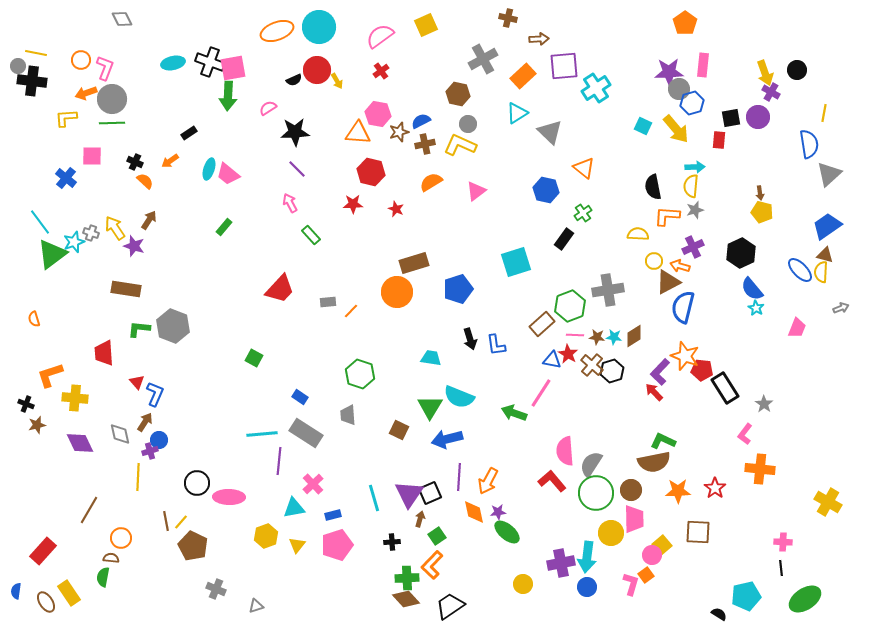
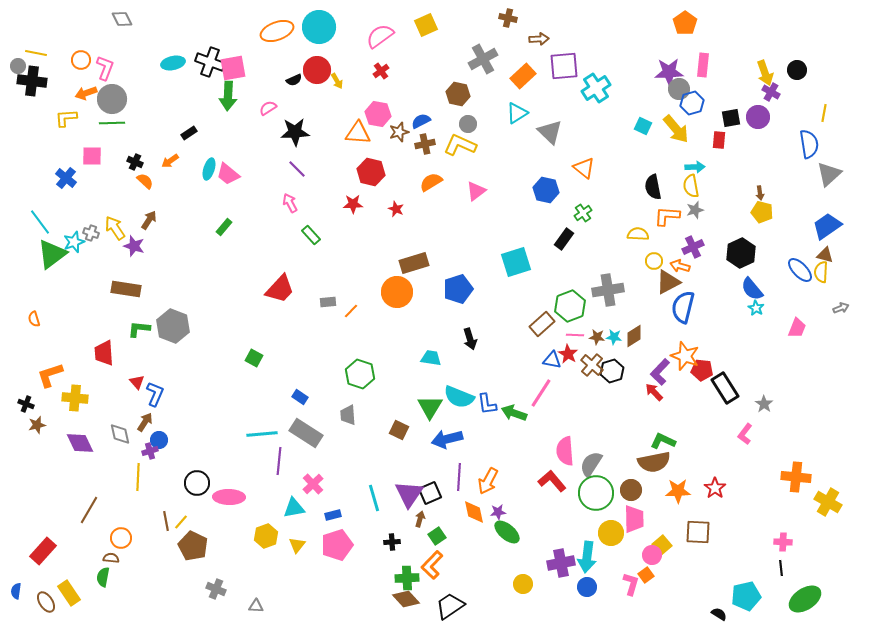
yellow semicircle at (691, 186): rotated 15 degrees counterclockwise
blue L-shape at (496, 345): moved 9 px left, 59 px down
orange cross at (760, 469): moved 36 px right, 8 px down
gray triangle at (256, 606): rotated 21 degrees clockwise
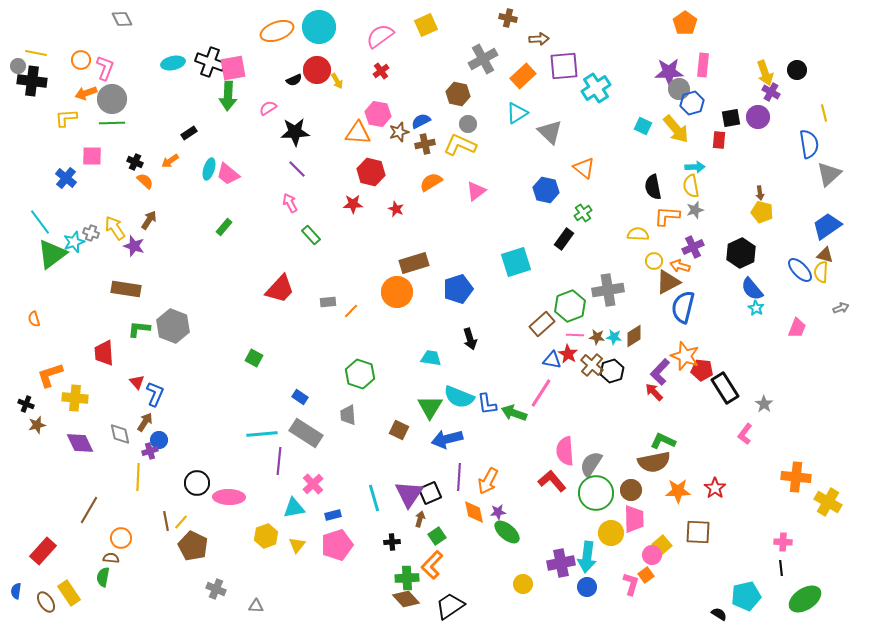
yellow line at (824, 113): rotated 24 degrees counterclockwise
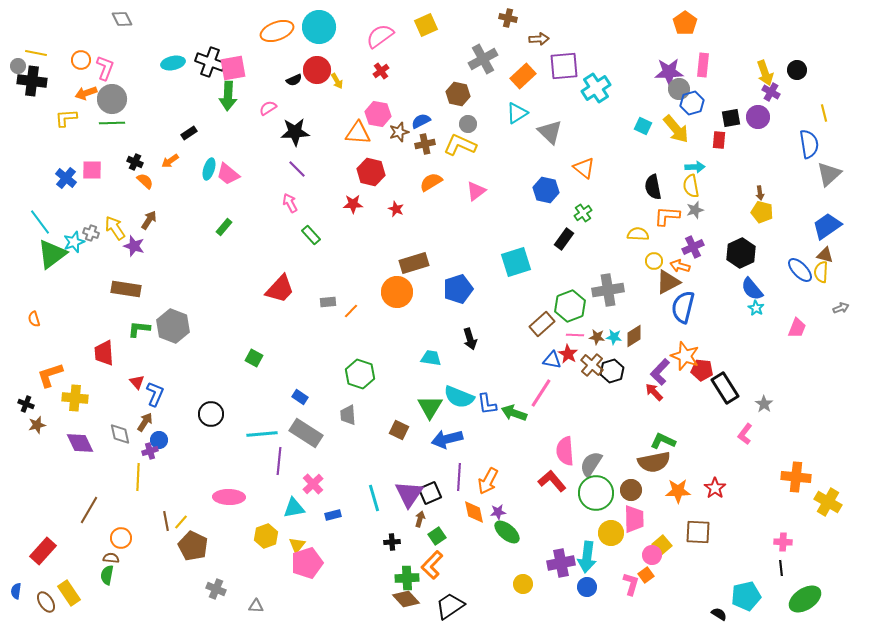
pink square at (92, 156): moved 14 px down
black circle at (197, 483): moved 14 px right, 69 px up
pink pentagon at (337, 545): moved 30 px left, 18 px down
green semicircle at (103, 577): moved 4 px right, 2 px up
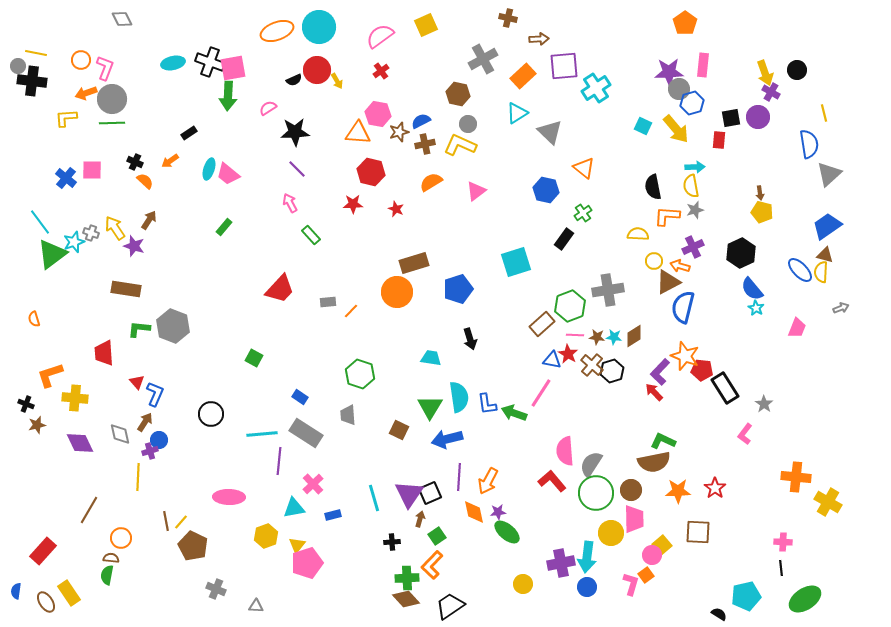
cyan semicircle at (459, 397): rotated 120 degrees counterclockwise
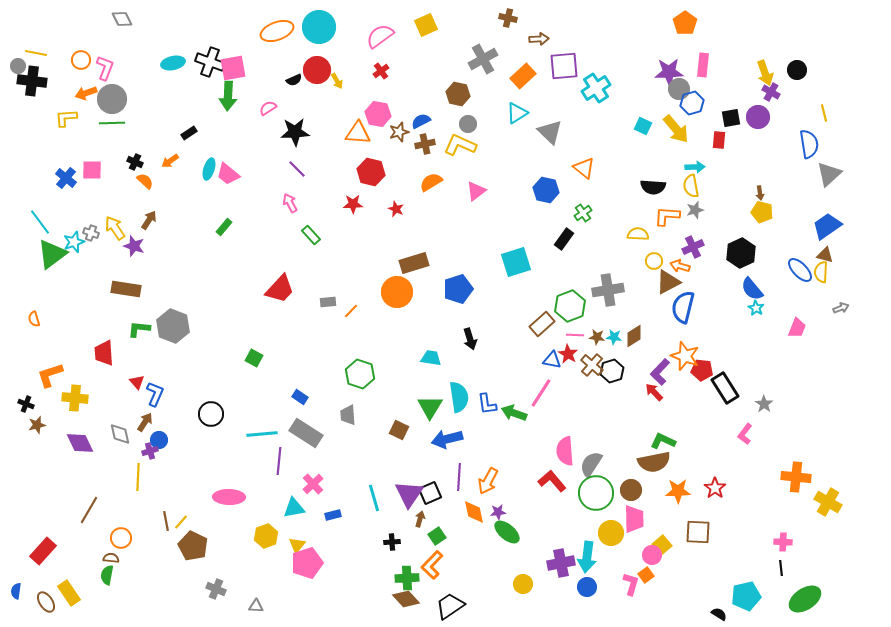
black semicircle at (653, 187): rotated 75 degrees counterclockwise
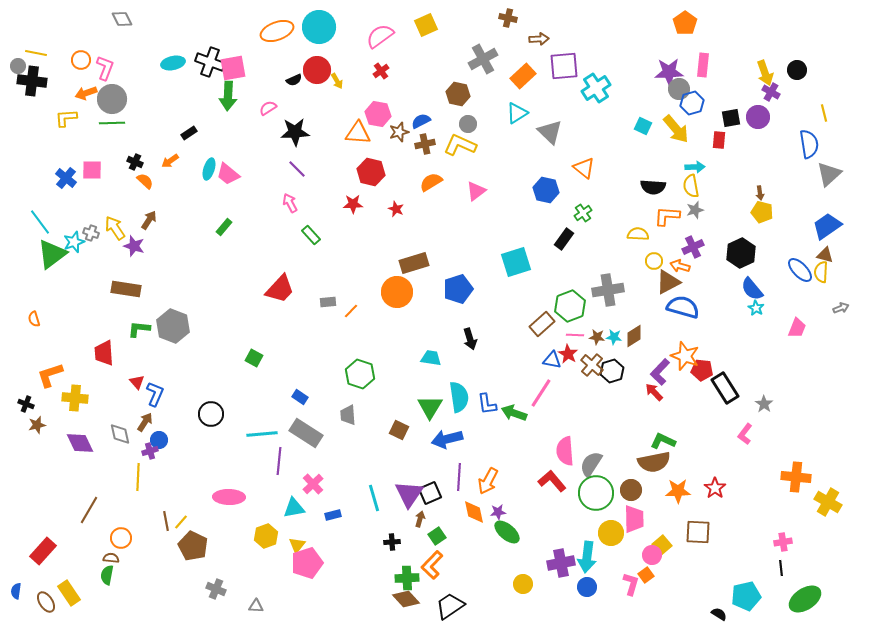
blue semicircle at (683, 307): rotated 92 degrees clockwise
pink cross at (783, 542): rotated 12 degrees counterclockwise
